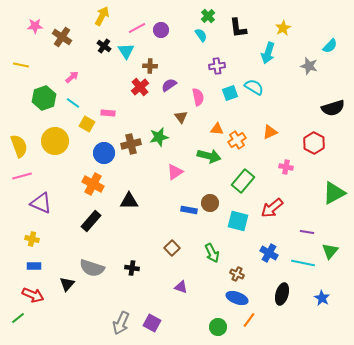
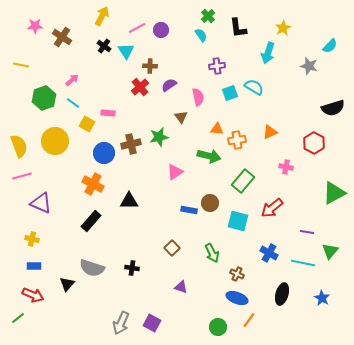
pink arrow at (72, 77): moved 3 px down
orange cross at (237, 140): rotated 24 degrees clockwise
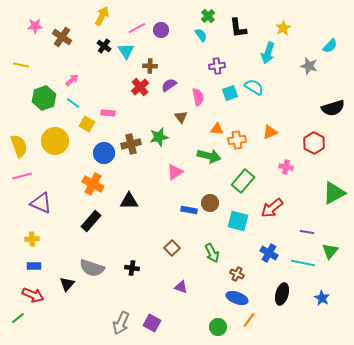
yellow cross at (32, 239): rotated 16 degrees counterclockwise
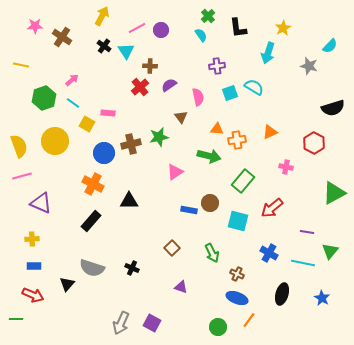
black cross at (132, 268): rotated 16 degrees clockwise
green line at (18, 318): moved 2 px left, 1 px down; rotated 40 degrees clockwise
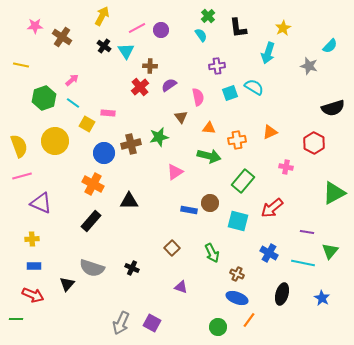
orange triangle at (217, 129): moved 8 px left, 1 px up
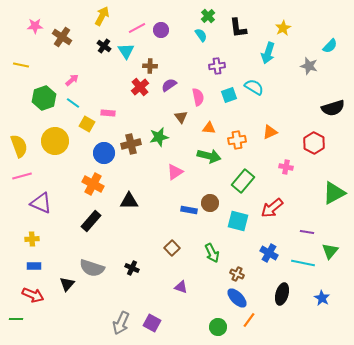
cyan square at (230, 93): moved 1 px left, 2 px down
blue ellipse at (237, 298): rotated 25 degrees clockwise
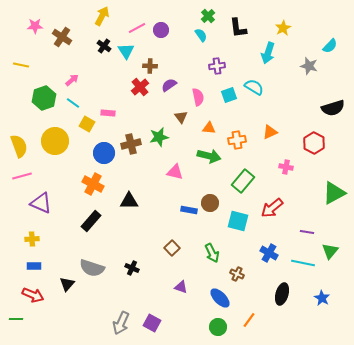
pink triangle at (175, 172): rotated 48 degrees clockwise
blue ellipse at (237, 298): moved 17 px left
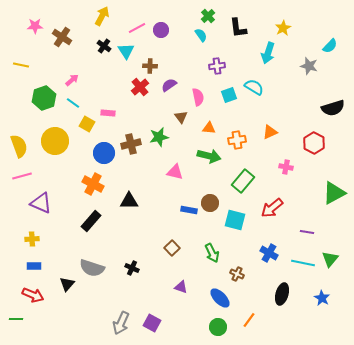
cyan square at (238, 221): moved 3 px left, 1 px up
green triangle at (330, 251): moved 8 px down
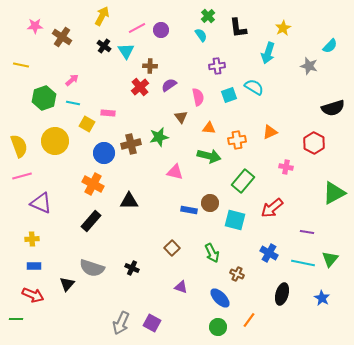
cyan line at (73, 103): rotated 24 degrees counterclockwise
